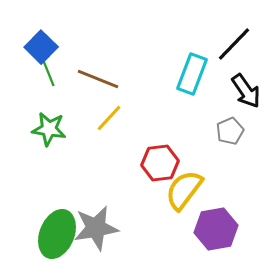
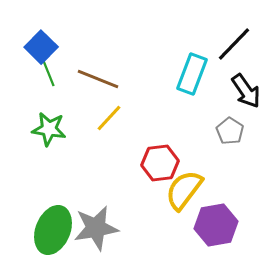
gray pentagon: rotated 16 degrees counterclockwise
purple hexagon: moved 4 px up
green ellipse: moved 4 px left, 4 px up
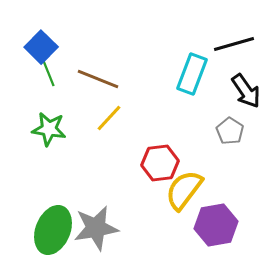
black line: rotated 30 degrees clockwise
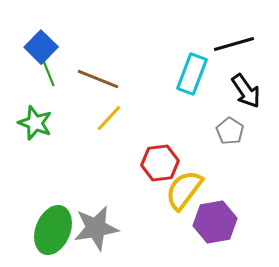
green star: moved 14 px left, 6 px up; rotated 12 degrees clockwise
purple hexagon: moved 1 px left, 3 px up
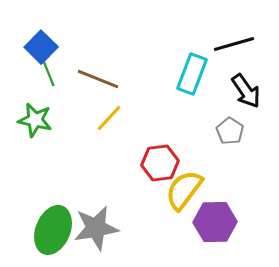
green star: moved 3 px up; rotated 8 degrees counterclockwise
purple hexagon: rotated 9 degrees clockwise
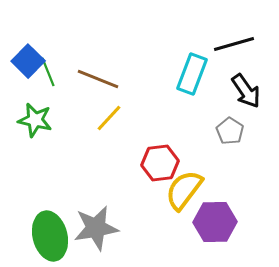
blue square: moved 13 px left, 14 px down
green ellipse: moved 3 px left, 6 px down; rotated 36 degrees counterclockwise
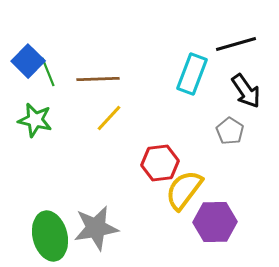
black line: moved 2 px right
brown line: rotated 24 degrees counterclockwise
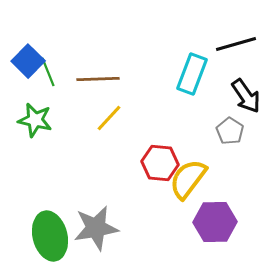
black arrow: moved 5 px down
red hexagon: rotated 12 degrees clockwise
yellow semicircle: moved 4 px right, 11 px up
